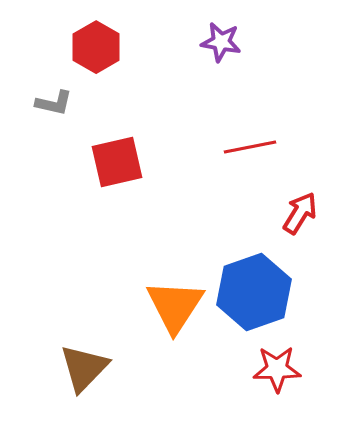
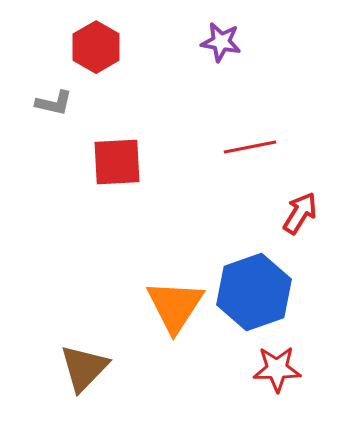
red square: rotated 10 degrees clockwise
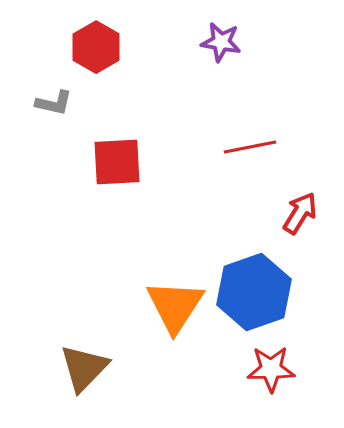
red star: moved 6 px left
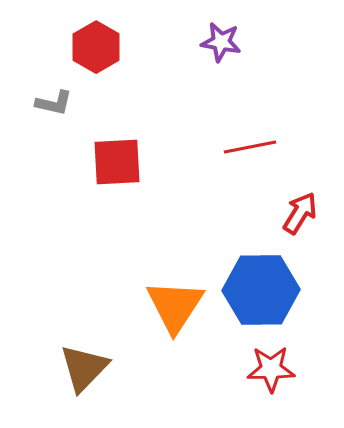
blue hexagon: moved 7 px right, 2 px up; rotated 18 degrees clockwise
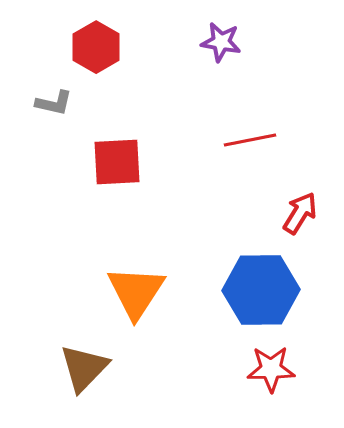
red line: moved 7 px up
orange triangle: moved 39 px left, 14 px up
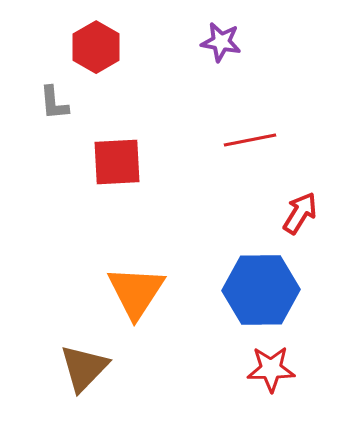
gray L-shape: rotated 72 degrees clockwise
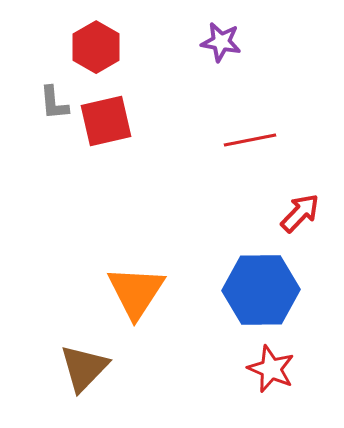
red square: moved 11 px left, 41 px up; rotated 10 degrees counterclockwise
red arrow: rotated 12 degrees clockwise
red star: rotated 24 degrees clockwise
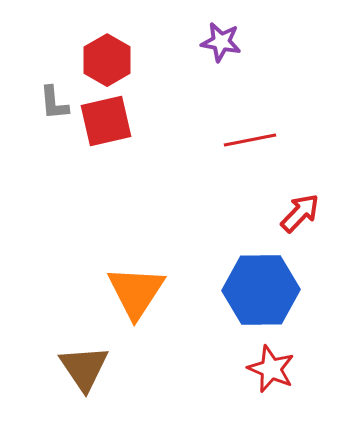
red hexagon: moved 11 px right, 13 px down
brown triangle: rotated 18 degrees counterclockwise
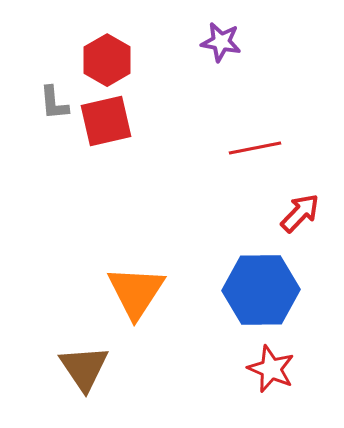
red line: moved 5 px right, 8 px down
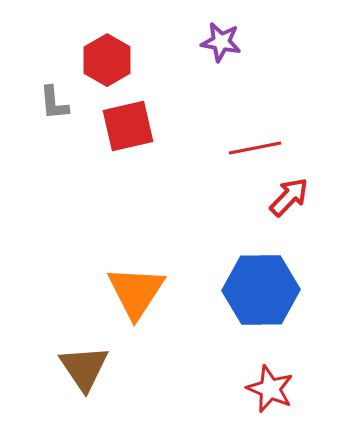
red square: moved 22 px right, 5 px down
red arrow: moved 11 px left, 16 px up
red star: moved 1 px left, 20 px down
